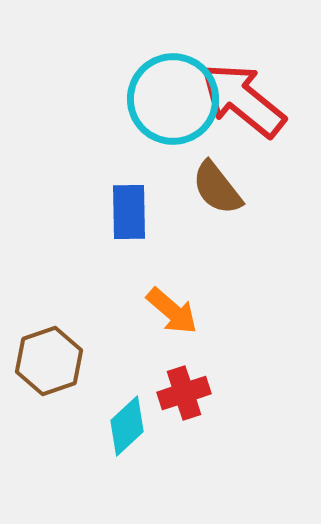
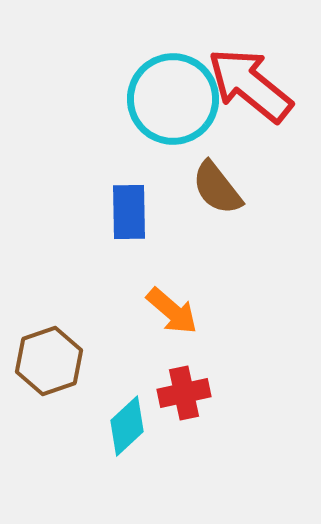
red arrow: moved 7 px right, 15 px up
red cross: rotated 6 degrees clockwise
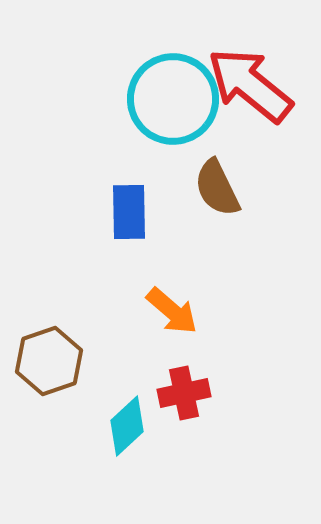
brown semicircle: rotated 12 degrees clockwise
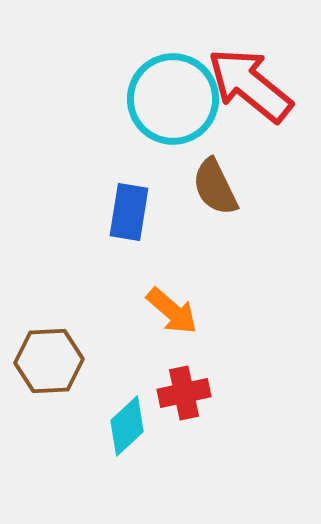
brown semicircle: moved 2 px left, 1 px up
blue rectangle: rotated 10 degrees clockwise
brown hexagon: rotated 16 degrees clockwise
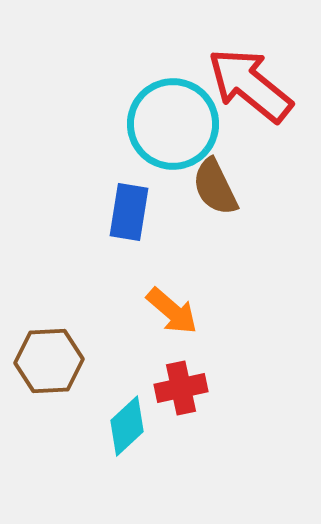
cyan circle: moved 25 px down
red cross: moved 3 px left, 5 px up
